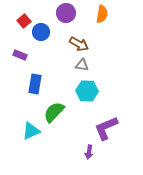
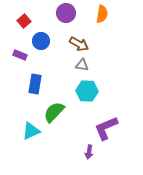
blue circle: moved 9 px down
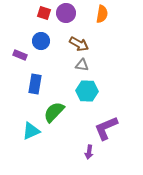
red square: moved 20 px right, 8 px up; rotated 32 degrees counterclockwise
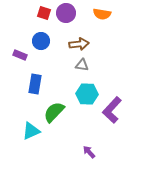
orange semicircle: rotated 90 degrees clockwise
brown arrow: rotated 36 degrees counterclockwise
cyan hexagon: moved 3 px down
purple L-shape: moved 6 px right, 18 px up; rotated 24 degrees counterclockwise
purple arrow: rotated 128 degrees clockwise
